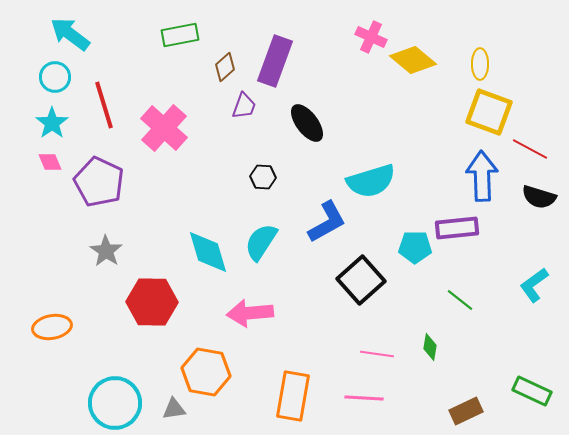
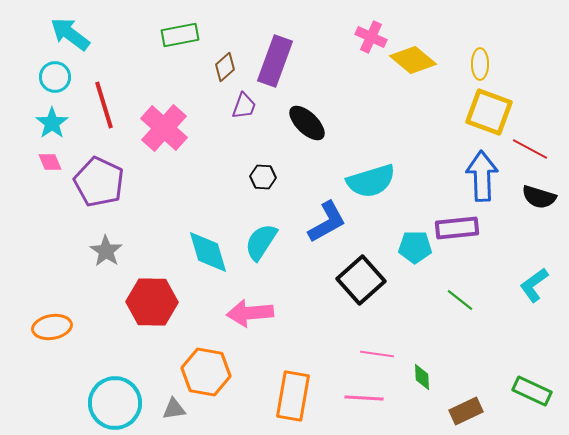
black ellipse at (307, 123): rotated 9 degrees counterclockwise
green diamond at (430, 347): moved 8 px left, 30 px down; rotated 12 degrees counterclockwise
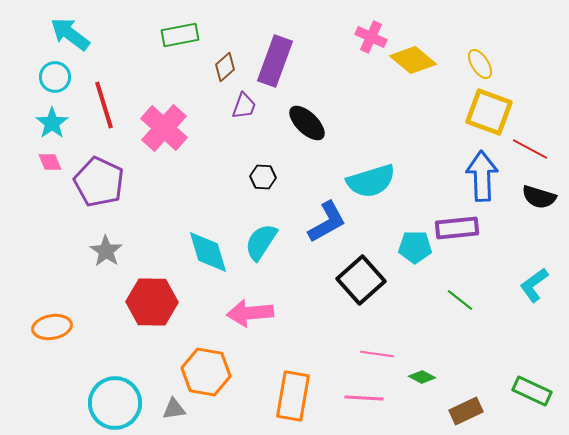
yellow ellipse at (480, 64): rotated 32 degrees counterclockwise
green diamond at (422, 377): rotated 60 degrees counterclockwise
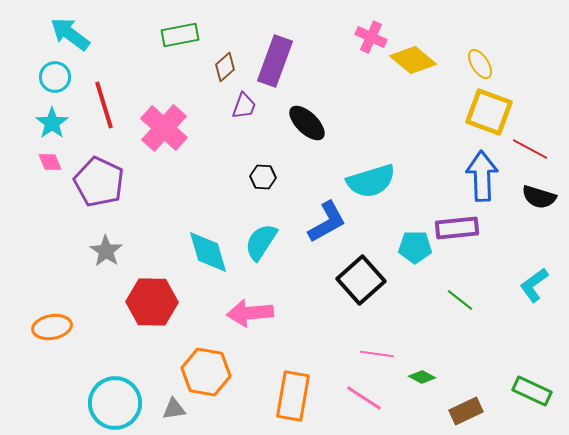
pink line at (364, 398): rotated 30 degrees clockwise
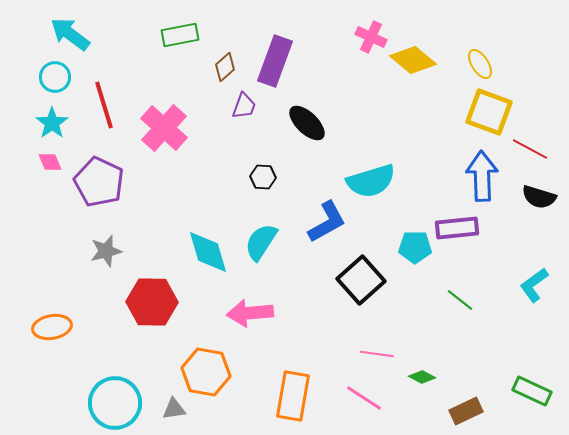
gray star at (106, 251): rotated 24 degrees clockwise
